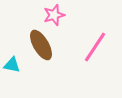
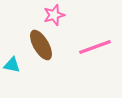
pink line: rotated 36 degrees clockwise
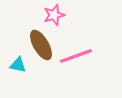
pink line: moved 19 px left, 9 px down
cyan triangle: moved 6 px right
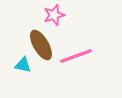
cyan triangle: moved 5 px right
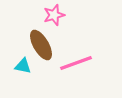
pink line: moved 7 px down
cyan triangle: moved 1 px down
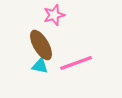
cyan triangle: moved 17 px right
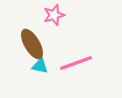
brown ellipse: moved 9 px left, 1 px up
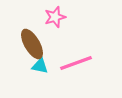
pink star: moved 1 px right, 2 px down
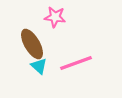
pink star: rotated 25 degrees clockwise
cyan triangle: moved 1 px left; rotated 30 degrees clockwise
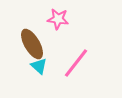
pink star: moved 3 px right, 2 px down
pink line: rotated 32 degrees counterclockwise
